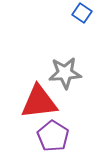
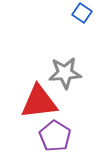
purple pentagon: moved 2 px right
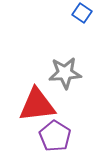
red triangle: moved 2 px left, 3 px down
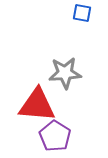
blue square: rotated 24 degrees counterclockwise
red triangle: rotated 12 degrees clockwise
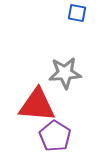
blue square: moved 5 px left
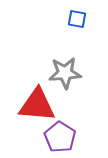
blue square: moved 6 px down
purple pentagon: moved 5 px right, 1 px down
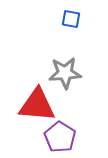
blue square: moved 6 px left
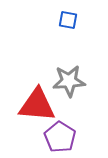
blue square: moved 3 px left, 1 px down
gray star: moved 4 px right, 8 px down
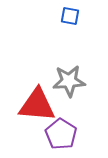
blue square: moved 2 px right, 4 px up
purple pentagon: moved 1 px right, 3 px up
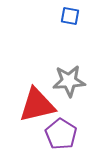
red triangle: rotated 18 degrees counterclockwise
